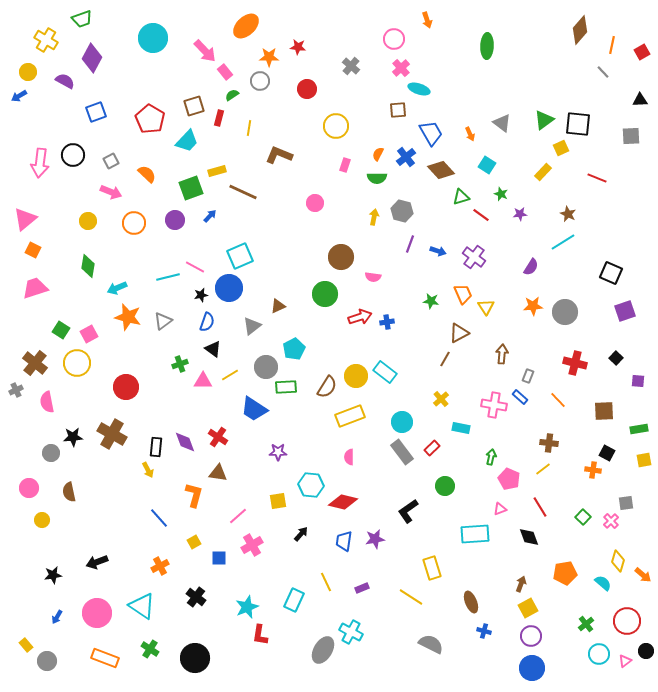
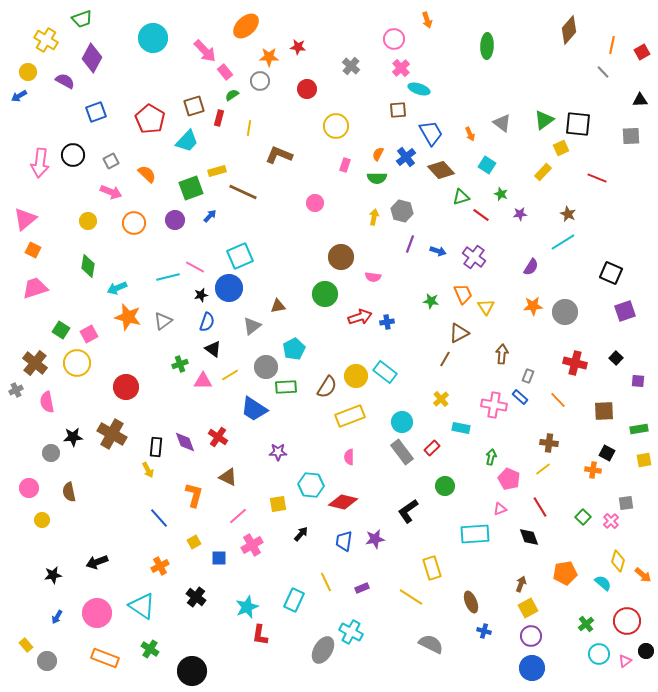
brown diamond at (580, 30): moved 11 px left
brown triangle at (278, 306): rotated 14 degrees clockwise
brown triangle at (218, 473): moved 10 px right, 4 px down; rotated 18 degrees clockwise
yellow square at (278, 501): moved 3 px down
black circle at (195, 658): moved 3 px left, 13 px down
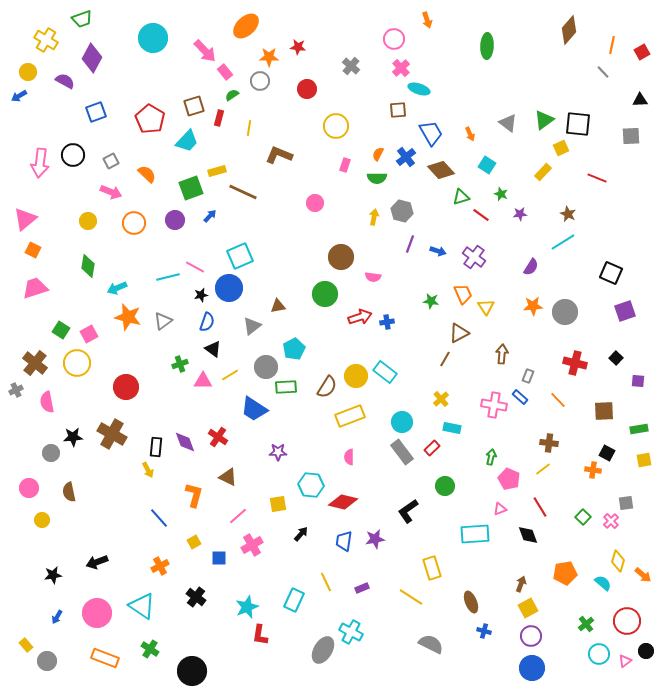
gray triangle at (502, 123): moved 6 px right
cyan rectangle at (461, 428): moved 9 px left
black diamond at (529, 537): moved 1 px left, 2 px up
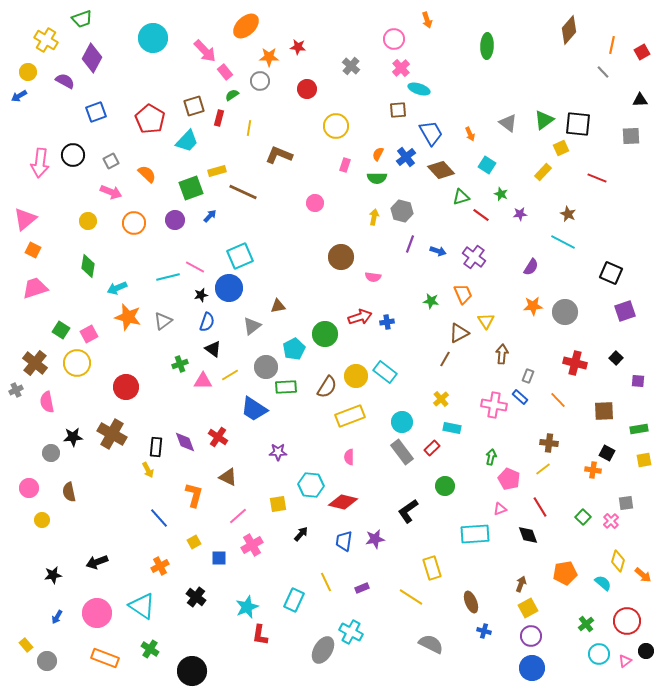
cyan line at (563, 242): rotated 60 degrees clockwise
green circle at (325, 294): moved 40 px down
yellow triangle at (486, 307): moved 14 px down
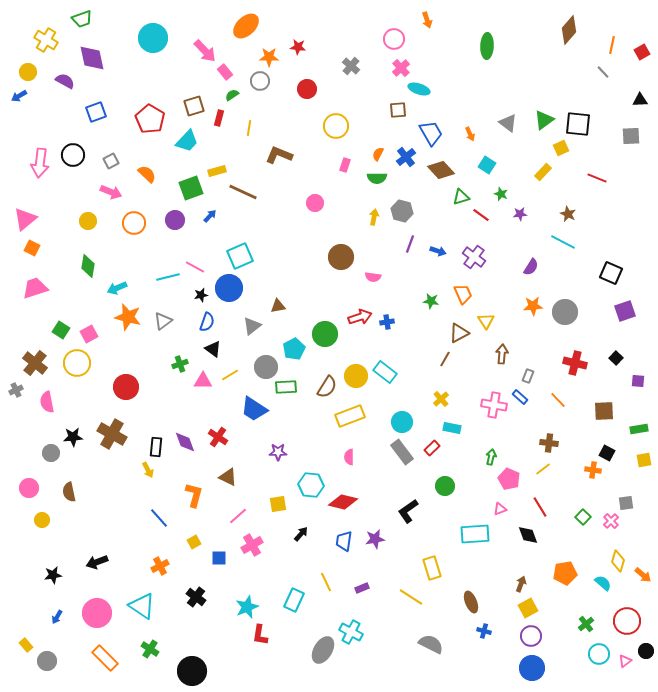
purple diamond at (92, 58): rotated 40 degrees counterclockwise
orange square at (33, 250): moved 1 px left, 2 px up
orange rectangle at (105, 658): rotated 24 degrees clockwise
